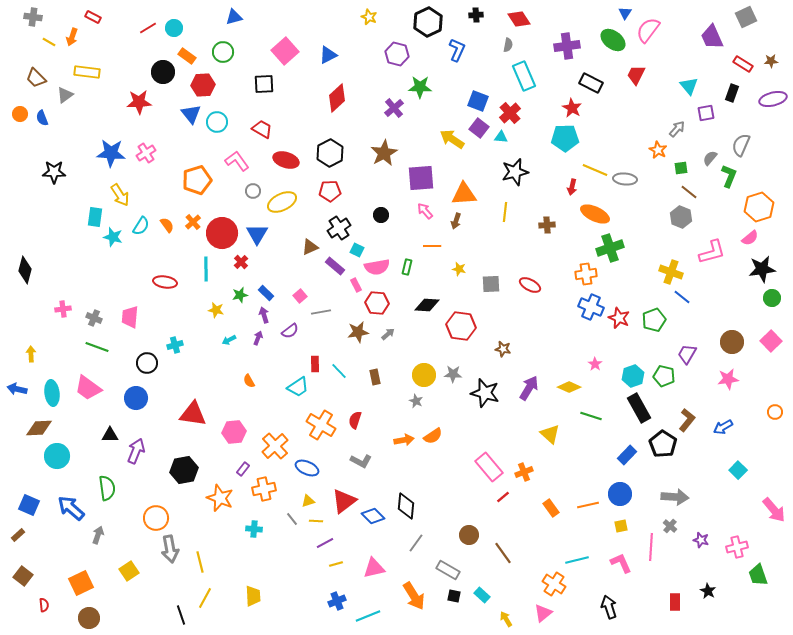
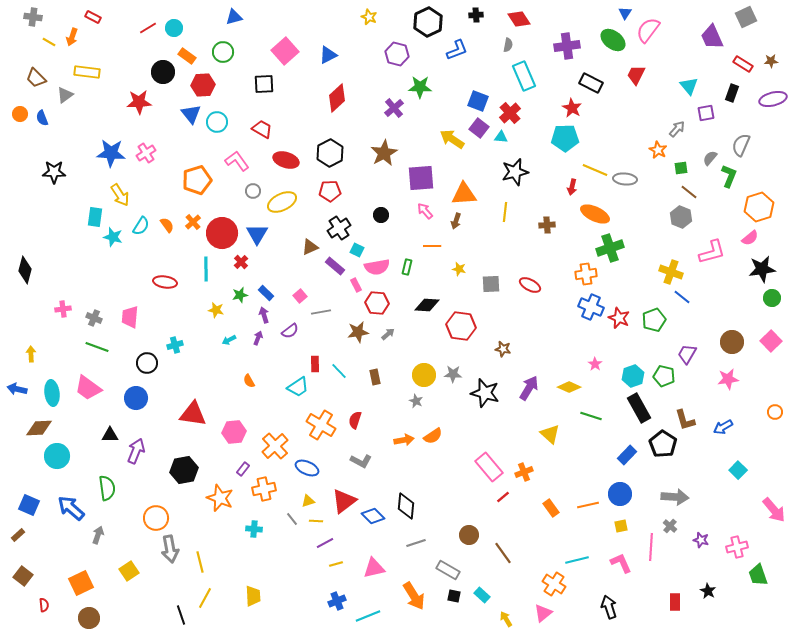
blue L-shape at (457, 50): rotated 45 degrees clockwise
brown L-shape at (687, 420): moved 2 px left; rotated 125 degrees clockwise
gray line at (416, 543): rotated 36 degrees clockwise
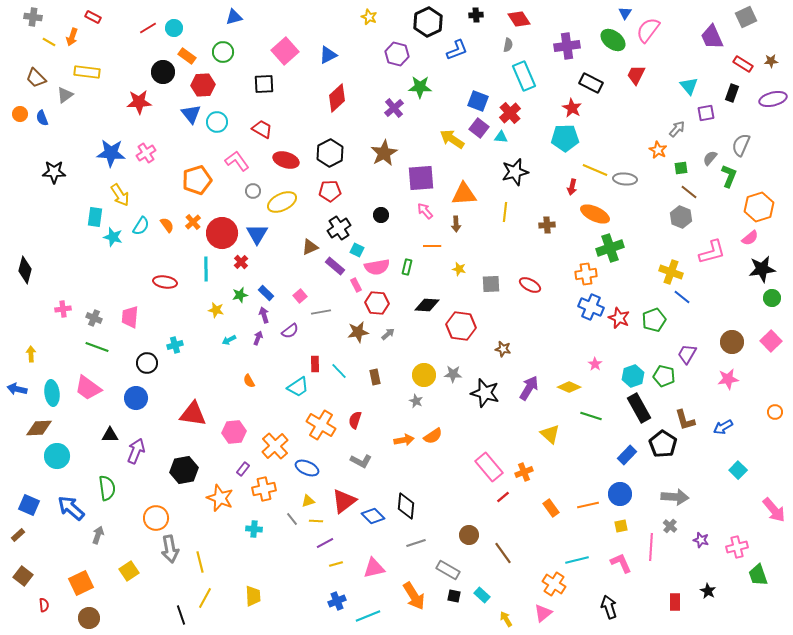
brown arrow at (456, 221): moved 3 px down; rotated 21 degrees counterclockwise
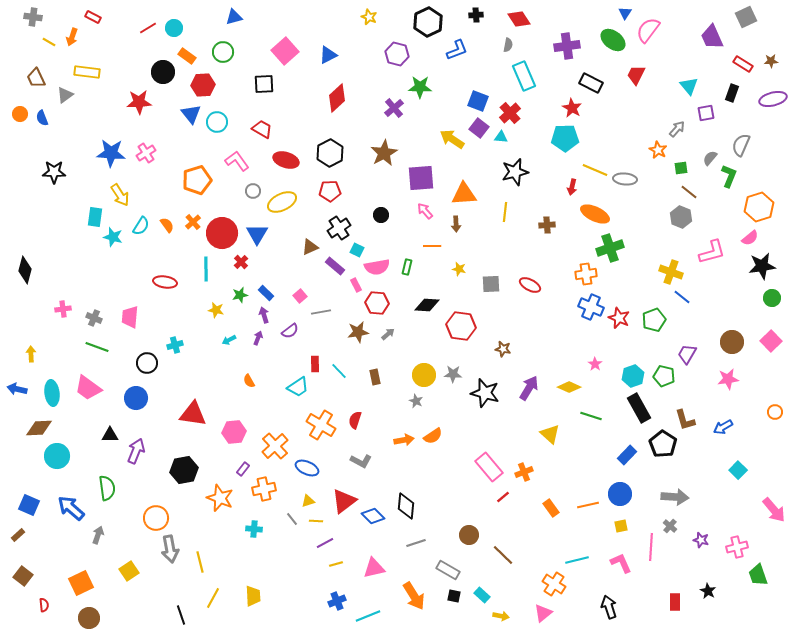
brown trapezoid at (36, 78): rotated 20 degrees clockwise
black star at (762, 269): moved 3 px up
brown line at (503, 553): moved 2 px down; rotated 10 degrees counterclockwise
yellow line at (205, 598): moved 8 px right
yellow arrow at (506, 619): moved 5 px left, 3 px up; rotated 133 degrees clockwise
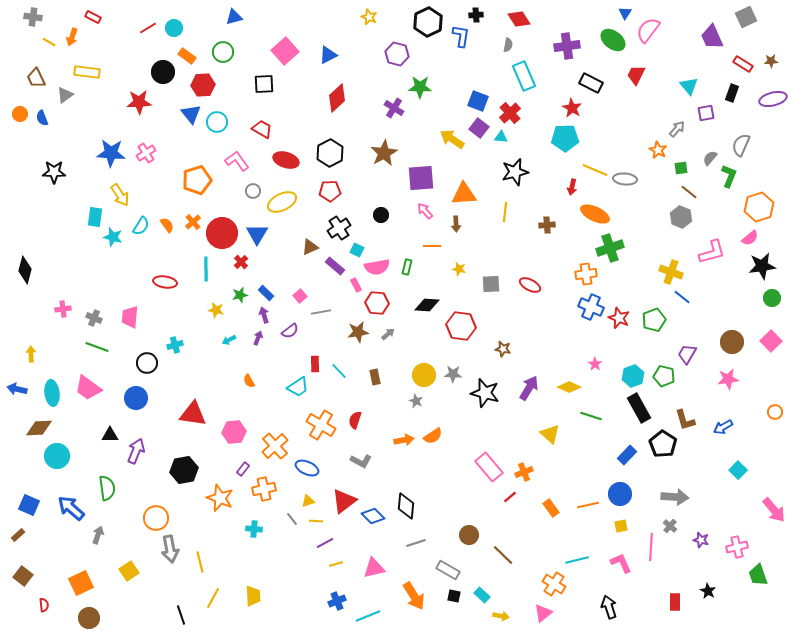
blue L-shape at (457, 50): moved 4 px right, 14 px up; rotated 60 degrees counterclockwise
purple cross at (394, 108): rotated 18 degrees counterclockwise
red line at (503, 497): moved 7 px right
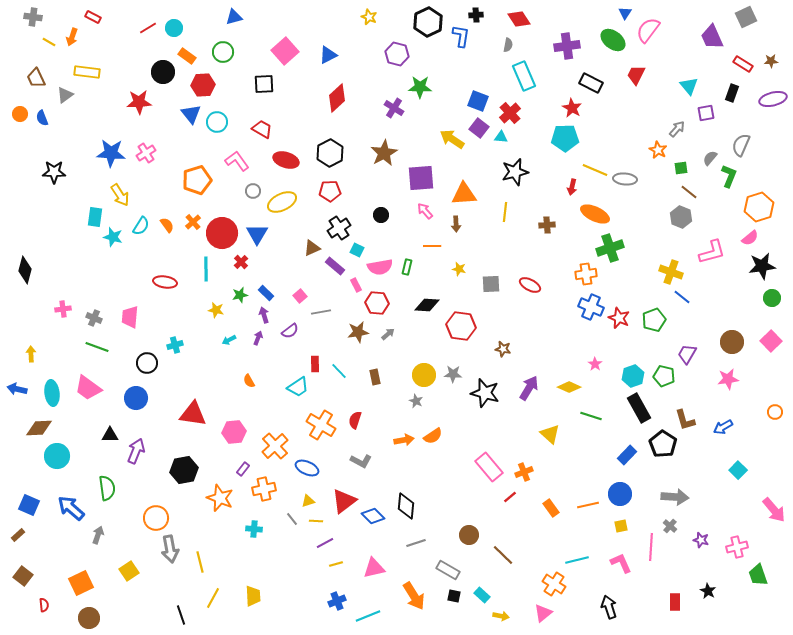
brown triangle at (310, 247): moved 2 px right, 1 px down
pink semicircle at (377, 267): moved 3 px right
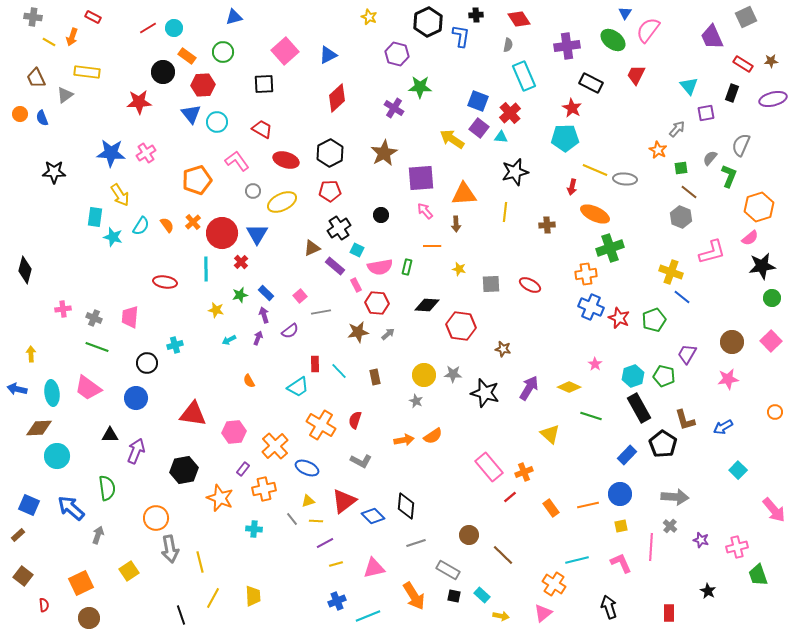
red rectangle at (675, 602): moved 6 px left, 11 px down
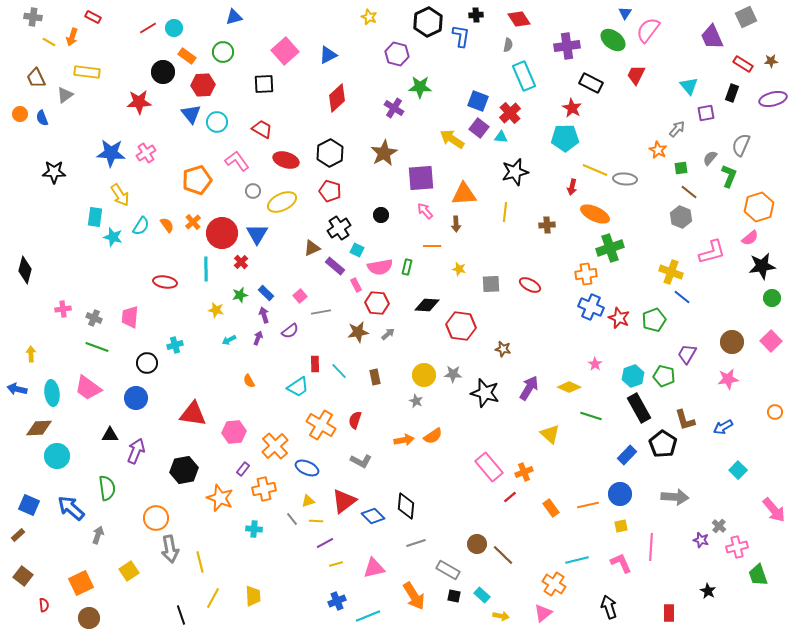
red pentagon at (330, 191): rotated 20 degrees clockwise
gray cross at (670, 526): moved 49 px right
brown circle at (469, 535): moved 8 px right, 9 px down
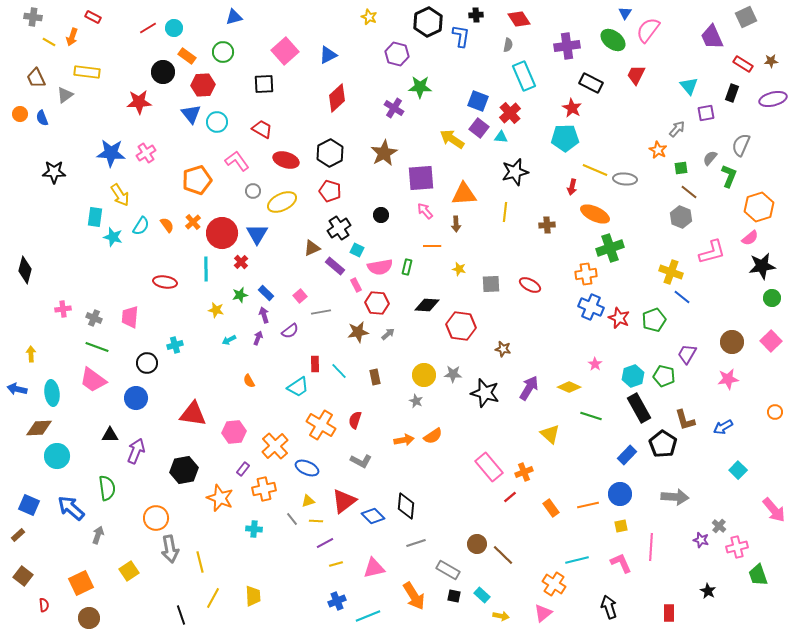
pink trapezoid at (88, 388): moved 5 px right, 8 px up
